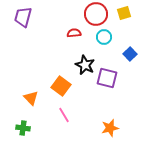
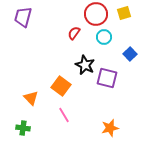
red semicircle: rotated 48 degrees counterclockwise
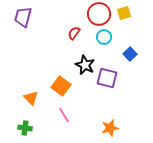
red circle: moved 3 px right
green cross: moved 2 px right
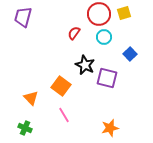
green cross: rotated 16 degrees clockwise
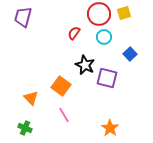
orange star: rotated 24 degrees counterclockwise
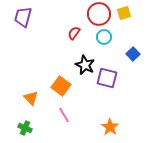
blue square: moved 3 px right
orange star: moved 1 px up
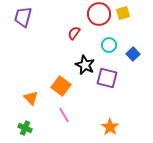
yellow square: moved 1 px left
cyan circle: moved 5 px right, 8 px down
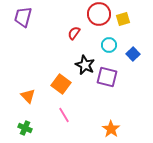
yellow square: moved 6 px down
purple square: moved 1 px up
orange square: moved 2 px up
orange triangle: moved 3 px left, 2 px up
orange star: moved 1 px right, 2 px down
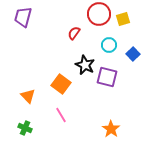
pink line: moved 3 px left
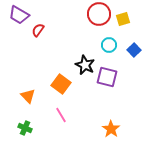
purple trapezoid: moved 4 px left, 2 px up; rotated 75 degrees counterclockwise
red semicircle: moved 36 px left, 3 px up
blue square: moved 1 px right, 4 px up
